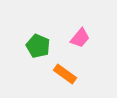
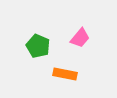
orange rectangle: rotated 25 degrees counterclockwise
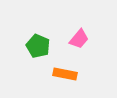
pink trapezoid: moved 1 px left, 1 px down
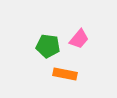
green pentagon: moved 10 px right; rotated 15 degrees counterclockwise
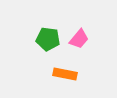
green pentagon: moved 7 px up
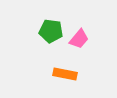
green pentagon: moved 3 px right, 8 px up
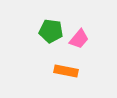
orange rectangle: moved 1 px right, 3 px up
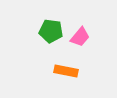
pink trapezoid: moved 1 px right, 2 px up
